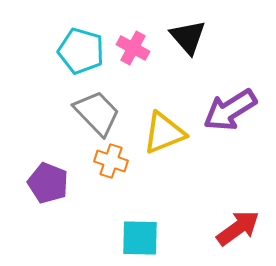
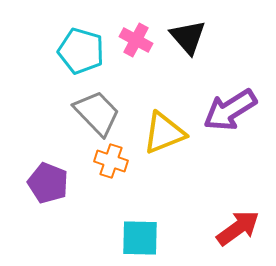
pink cross: moved 3 px right, 8 px up
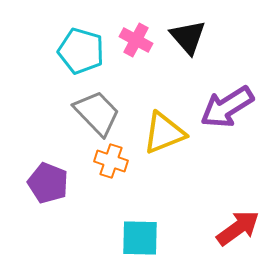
purple arrow: moved 3 px left, 3 px up
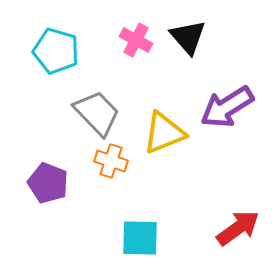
cyan pentagon: moved 25 px left
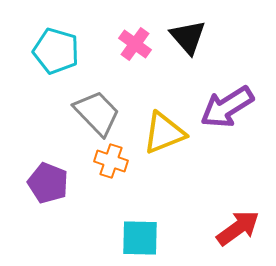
pink cross: moved 1 px left, 4 px down; rotated 8 degrees clockwise
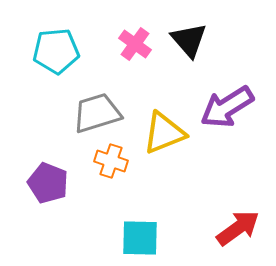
black triangle: moved 1 px right, 3 px down
cyan pentagon: rotated 21 degrees counterclockwise
gray trapezoid: rotated 63 degrees counterclockwise
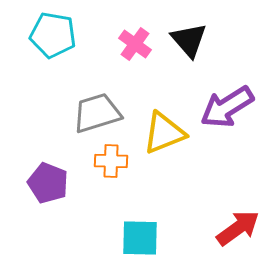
cyan pentagon: moved 3 px left, 16 px up; rotated 15 degrees clockwise
orange cross: rotated 16 degrees counterclockwise
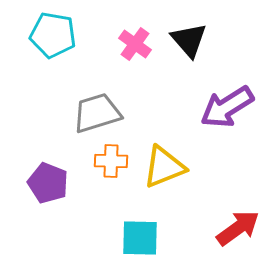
yellow triangle: moved 34 px down
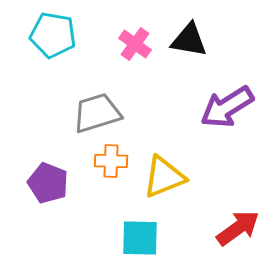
black triangle: rotated 39 degrees counterclockwise
yellow triangle: moved 10 px down
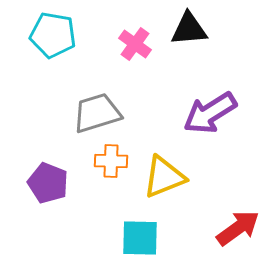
black triangle: moved 11 px up; rotated 15 degrees counterclockwise
purple arrow: moved 17 px left, 6 px down
